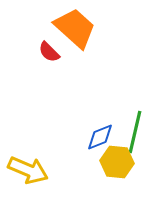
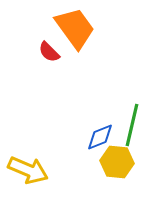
orange trapezoid: rotated 12 degrees clockwise
green line: moved 3 px left, 7 px up
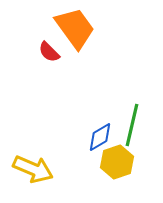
blue diamond: rotated 8 degrees counterclockwise
yellow hexagon: rotated 24 degrees counterclockwise
yellow arrow: moved 5 px right, 1 px up
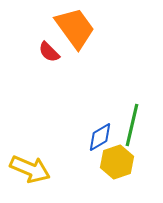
yellow arrow: moved 3 px left
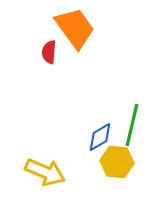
red semicircle: rotated 50 degrees clockwise
yellow hexagon: rotated 24 degrees clockwise
yellow arrow: moved 15 px right, 3 px down
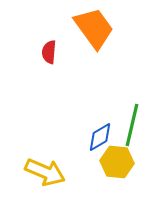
orange trapezoid: moved 19 px right
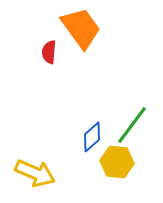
orange trapezoid: moved 13 px left
green line: rotated 24 degrees clockwise
blue diamond: moved 8 px left; rotated 12 degrees counterclockwise
yellow arrow: moved 10 px left, 1 px down
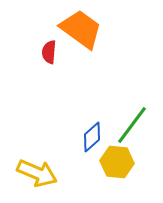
orange trapezoid: moved 1 px down; rotated 18 degrees counterclockwise
yellow arrow: moved 2 px right
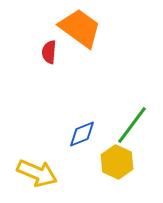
orange trapezoid: moved 1 px left, 1 px up
blue diamond: moved 10 px left, 3 px up; rotated 20 degrees clockwise
yellow hexagon: rotated 20 degrees clockwise
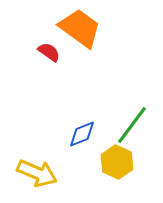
red semicircle: rotated 120 degrees clockwise
